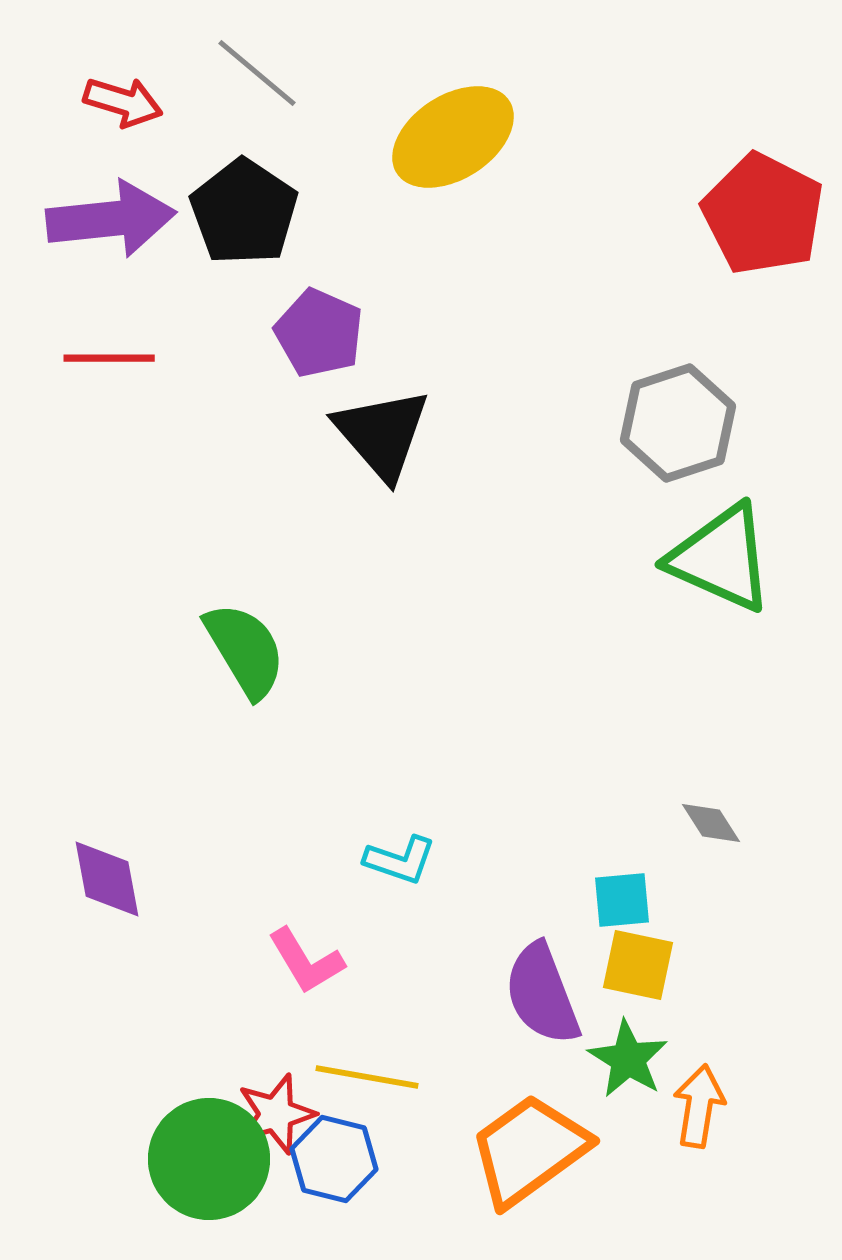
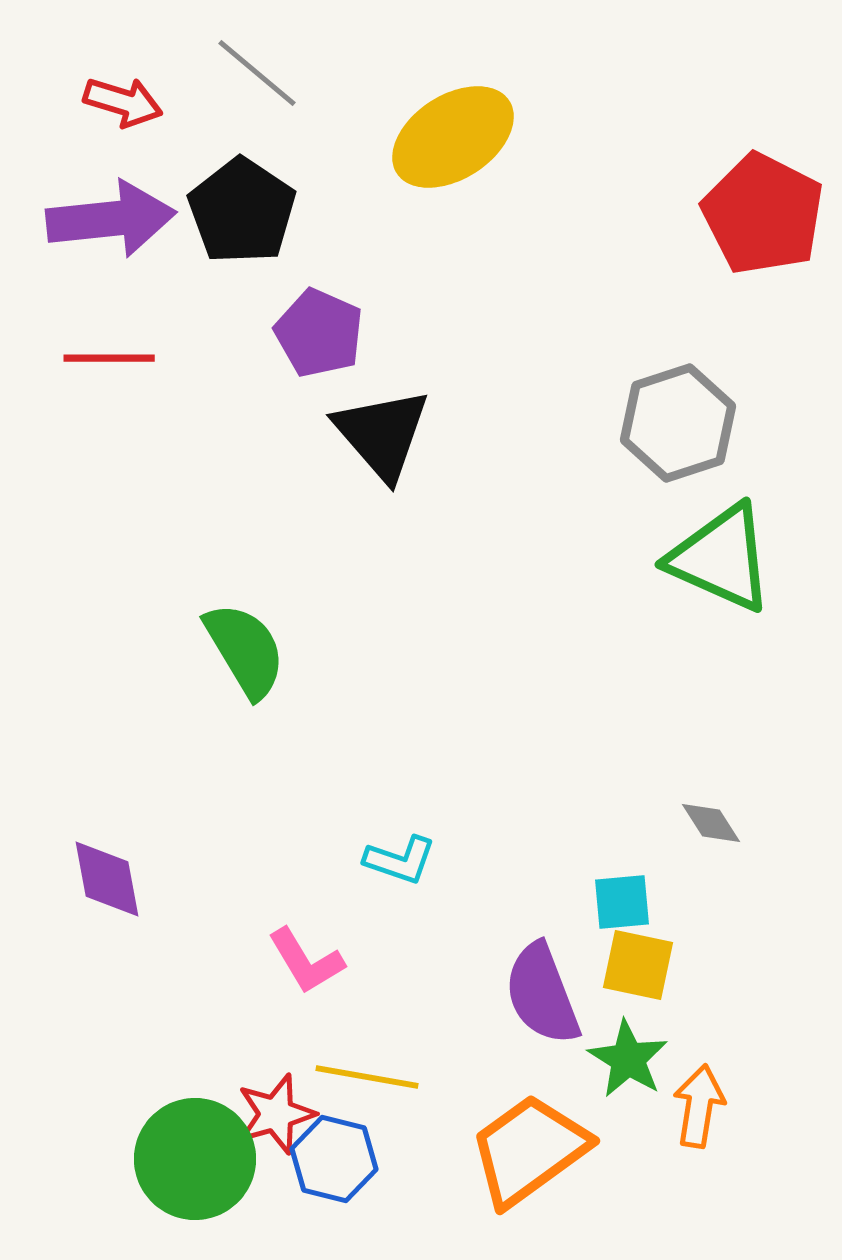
black pentagon: moved 2 px left, 1 px up
cyan square: moved 2 px down
green circle: moved 14 px left
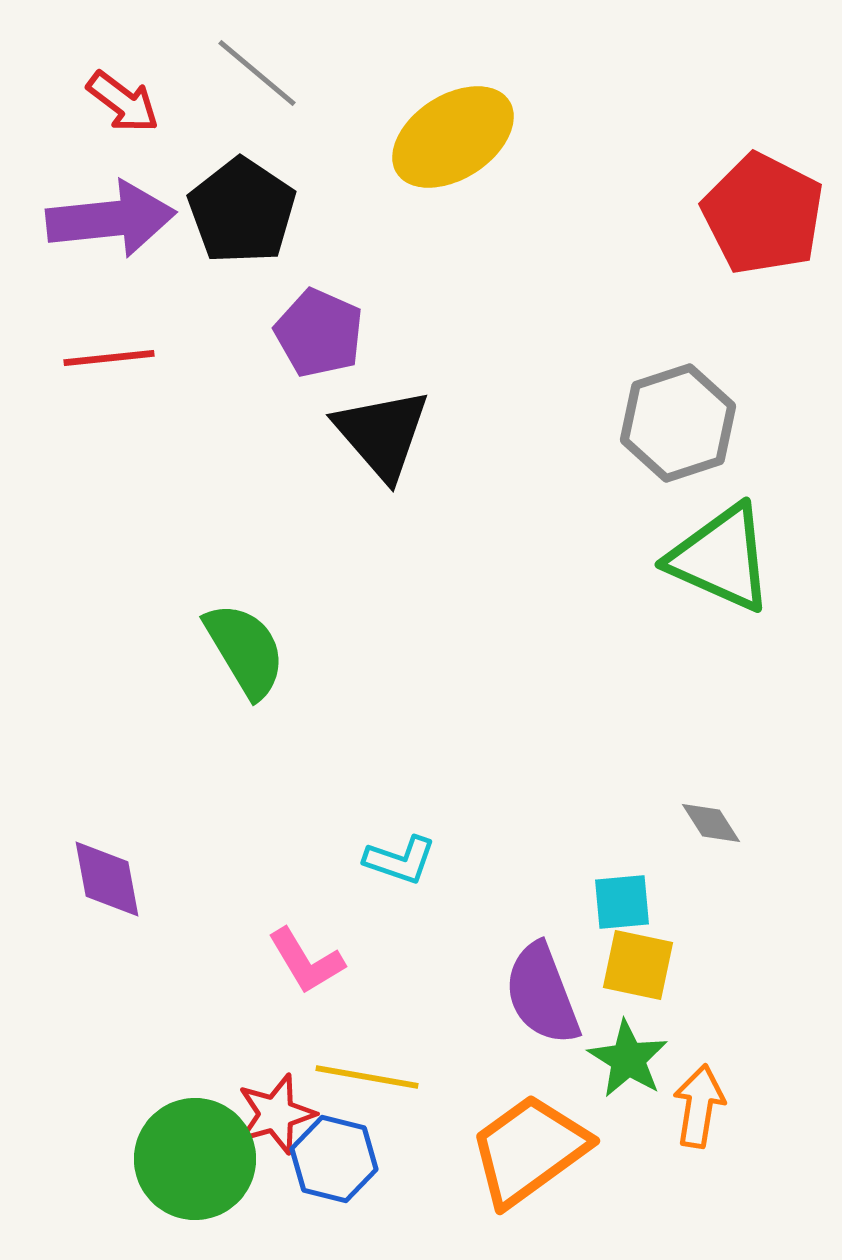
red arrow: rotated 20 degrees clockwise
red line: rotated 6 degrees counterclockwise
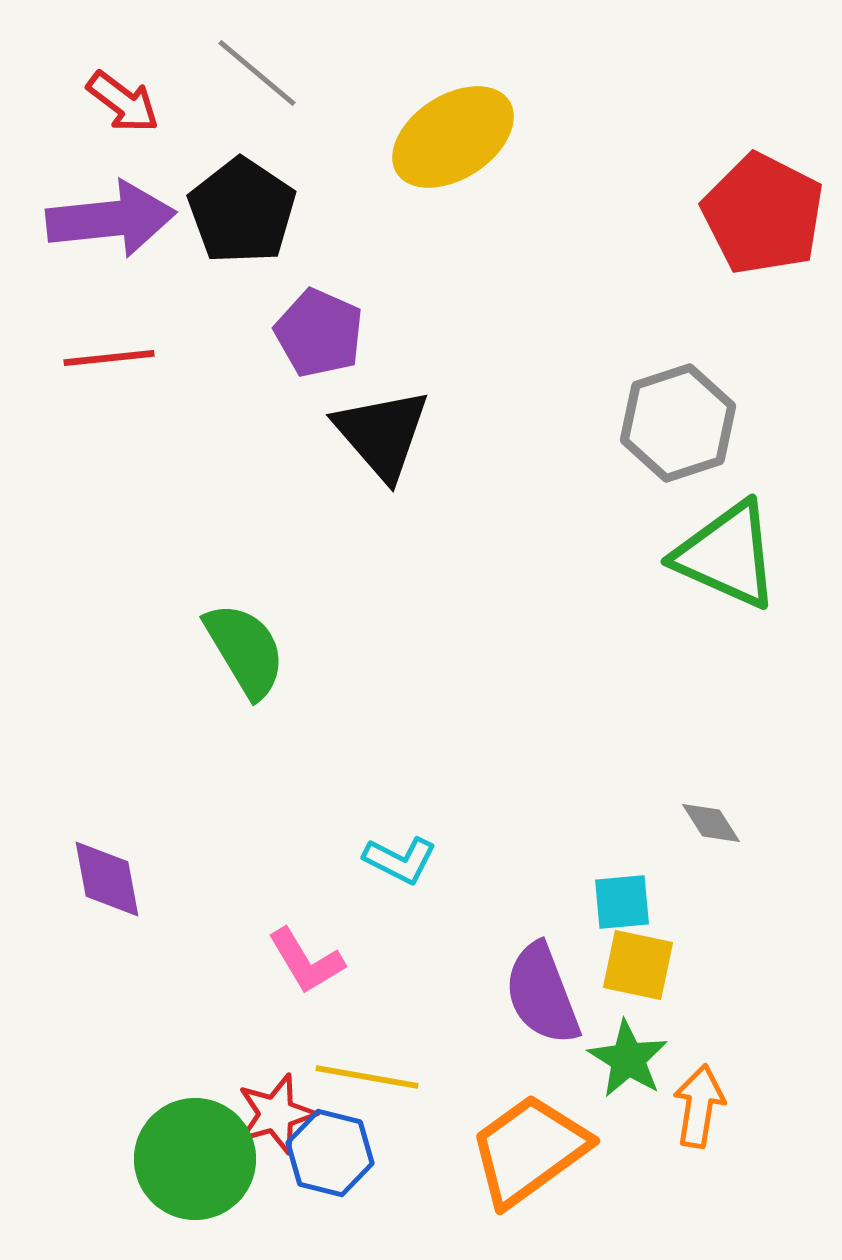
green triangle: moved 6 px right, 3 px up
cyan L-shape: rotated 8 degrees clockwise
blue hexagon: moved 4 px left, 6 px up
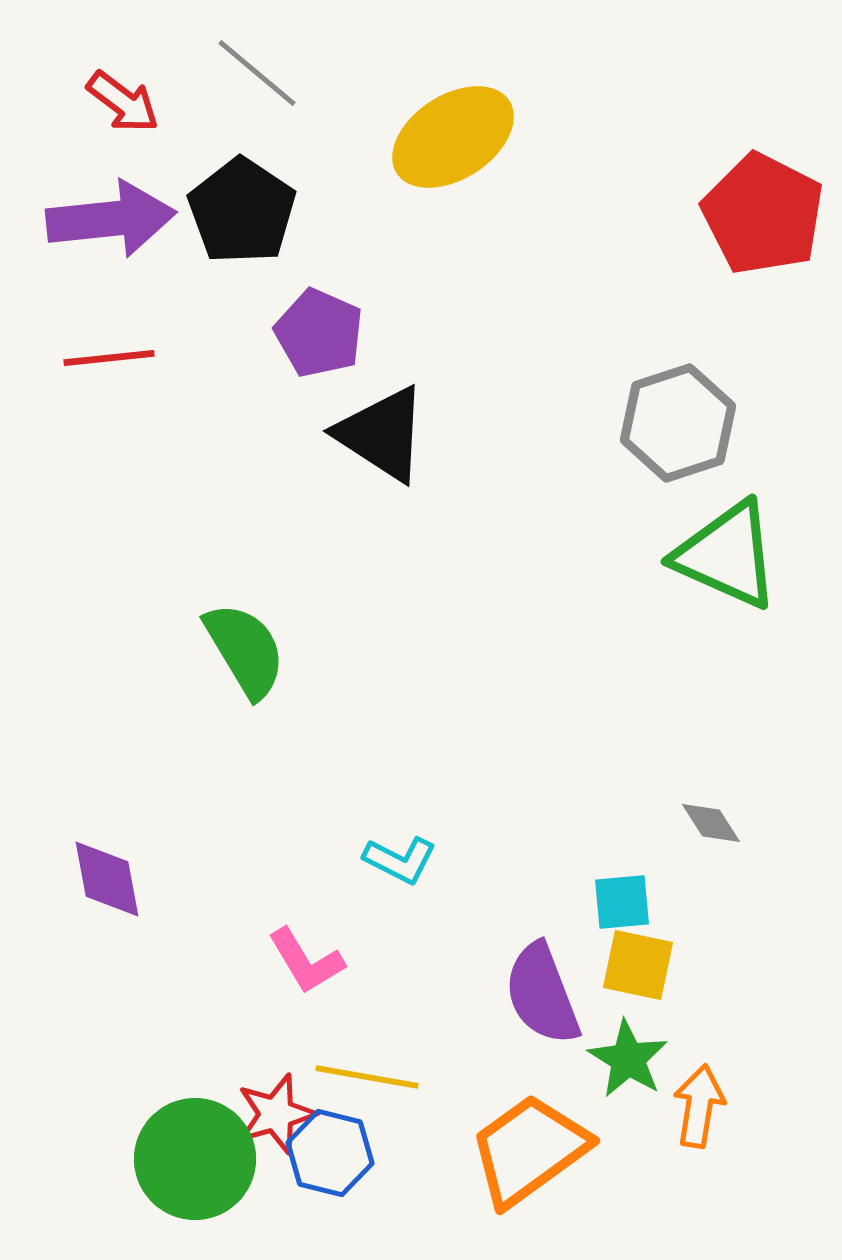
black triangle: rotated 16 degrees counterclockwise
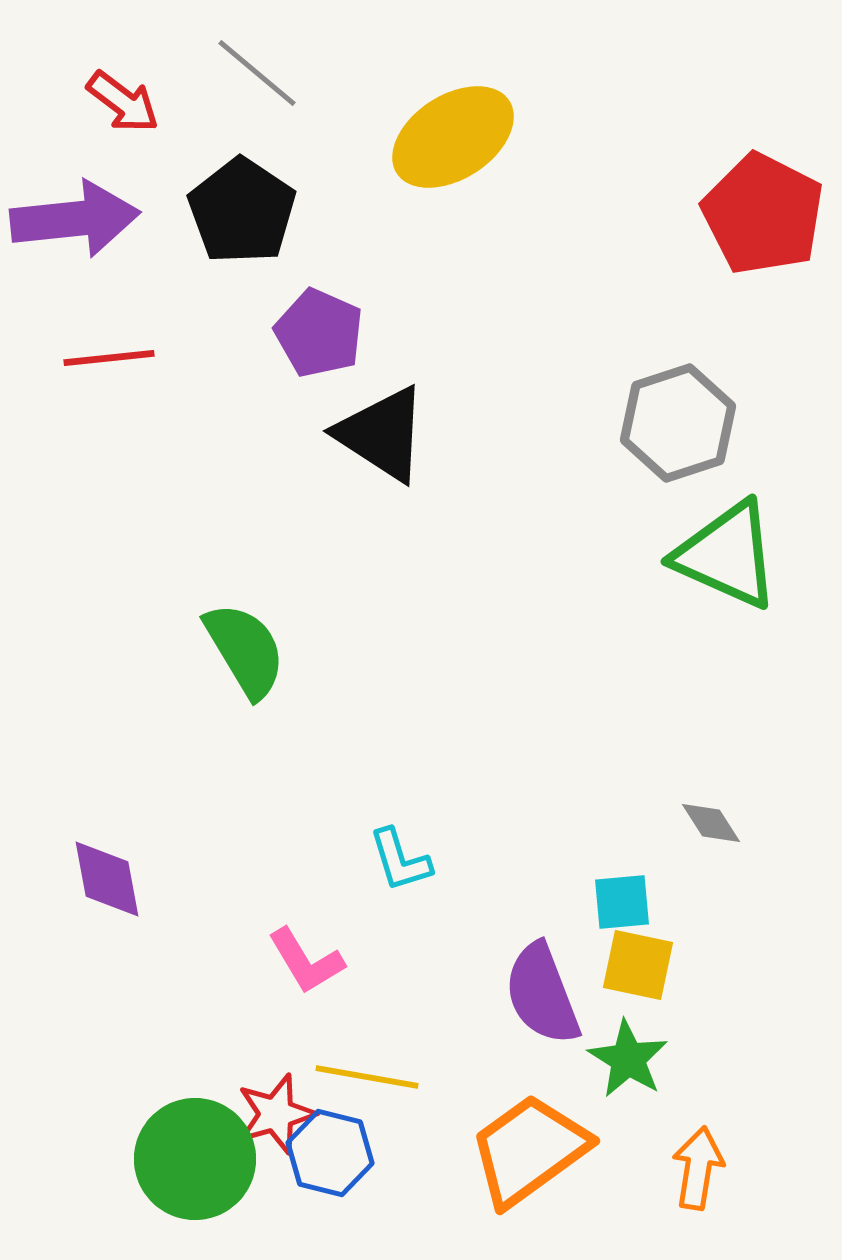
purple arrow: moved 36 px left
cyan L-shape: rotated 46 degrees clockwise
orange arrow: moved 1 px left, 62 px down
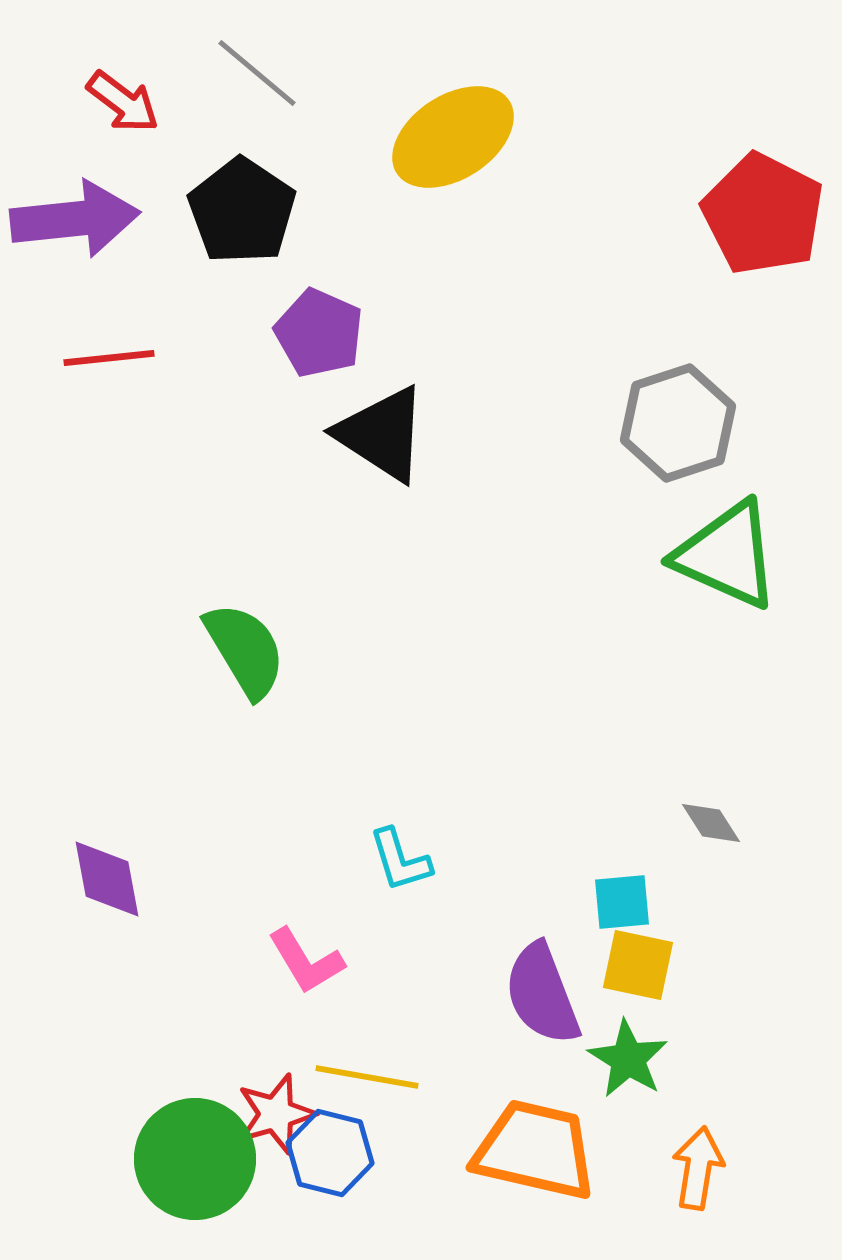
orange trapezoid: moved 6 px right; rotated 49 degrees clockwise
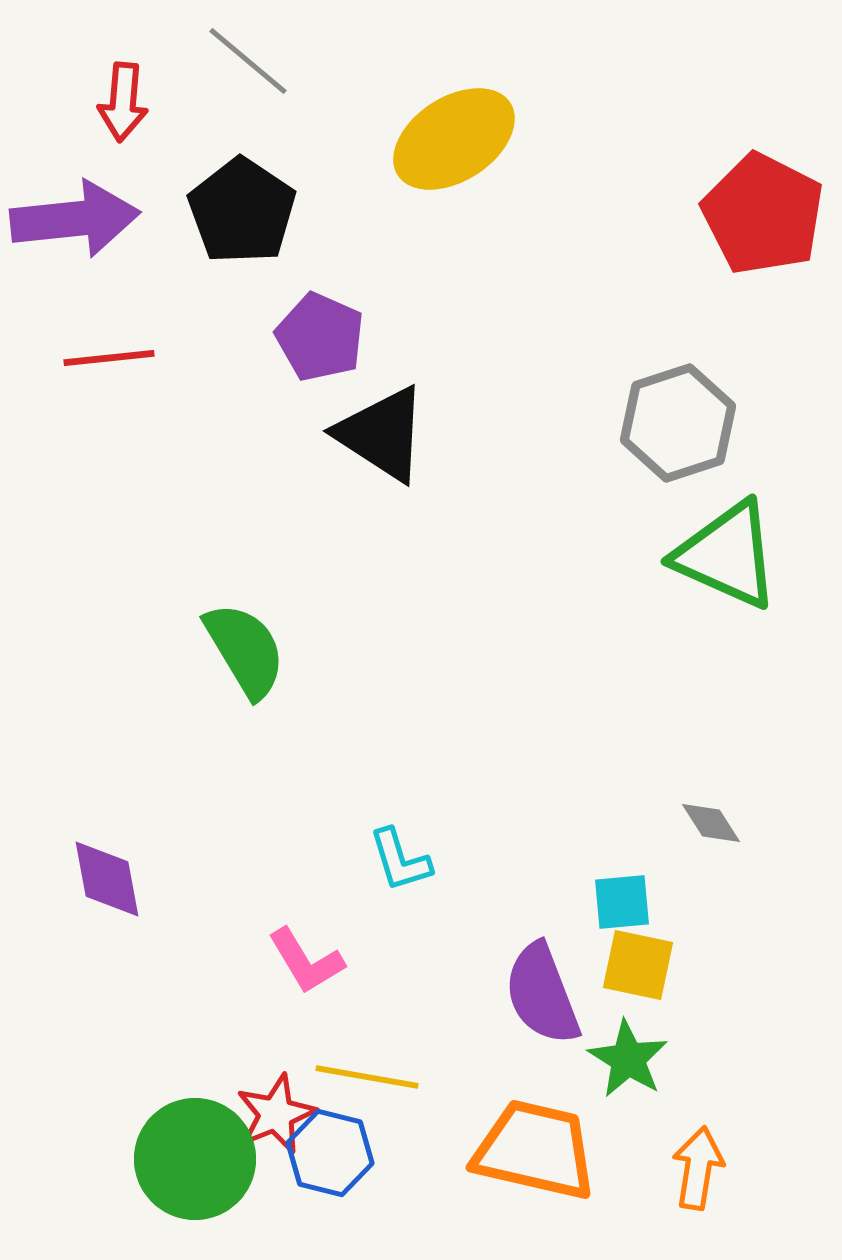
gray line: moved 9 px left, 12 px up
red arrow: rotated 58 degrees clockwise
yellow ellipse: moved 1 px right, 2 px down
purple pentagon: moved 1 px right, 4 px down
red star: rotated 6 degrees counterclockwise
